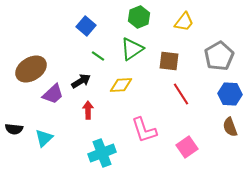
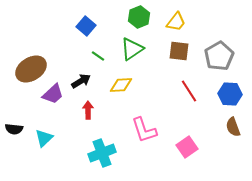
yellow trapezoid: moved 8 px left
brown square: moved 10 px right, 10 px up
red line: moved 8 px right, 3 px up
brown semicircle: moved 3 px right
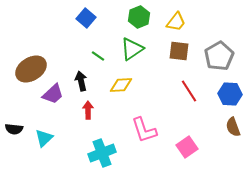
blue square: moved 8 px up
black arrow: rotated 72 degrees counterclockwise
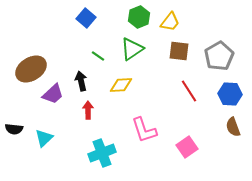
yellow trapezoid: moved 6 px left
